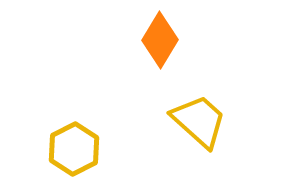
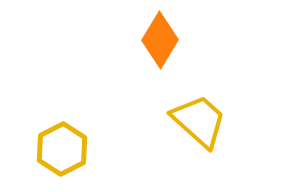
yellow hexagon: moved 12 px left
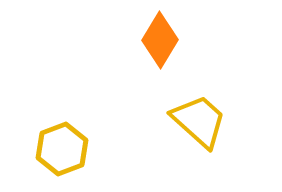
yellow hexagon: rotated 6 degrees clockwise
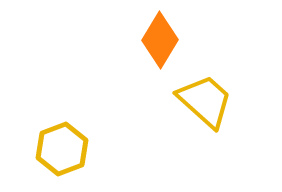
yellow trapezoid: moved 6 px right, 20 px up
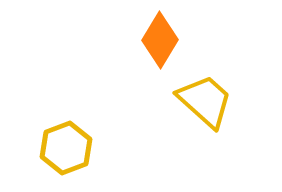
yellow hexagon: moved 4 px right, 1 px up
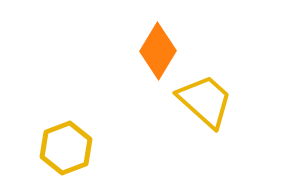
orange diamond: moved 2 px left, 11 px down
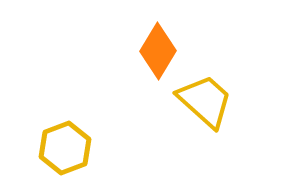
yellow hexagon: moved 1 px left
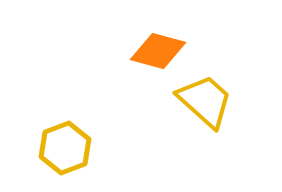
orange diamond: rotated 74 degrees clockwise
